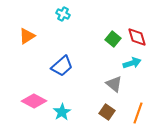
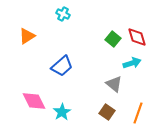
pink diamond: rotated 35 degrees clockwise
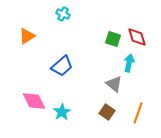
green square: rotated 21 degrees counterclockwise
cyan arrow: moved 3 px left; rotated 60 degrees counterclockwise
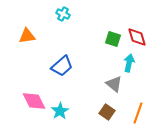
orange triangle: rotated 24 degrees clockwise
cyan star: moved 2 px left, 1 px up
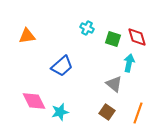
cyan cross: moved 24 px right, 14 px down
cyan star: moved 1 px down; rotated 18 degrees clockwise
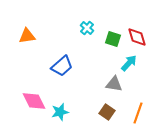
cyan cross: rotated 16 degrees clockwise
cyan arrow: rotated 30 degrees clockwise
gray triangle: rotated 30 degrees counterclockwise
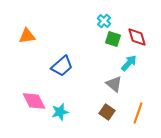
cyan cross: moved 17 px right, 7 px up
gray triangle: rotated 30 degrees clockwise
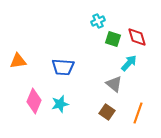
cyan cross: moved 6 px left; rotated 24 degrees clockwise
orange triangle: moved 9 px left, 25 px down
blue trapezoid: moved 1 px right, 1 px down; rotated 45 degrees clockwise
pink diamond: rotated 50 degrees clockwise
cyan star: moved 8 px up
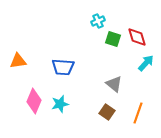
cyan arrow: moved 17 px right
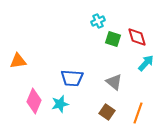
blue trapezoid: moved 9 px right, 11 px down
gray triangle: moved 2 px up
